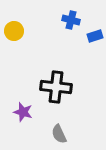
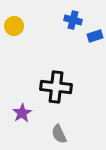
blue cross: moved 2 px right
yellow circle: moved 5 px up
purple star: moved 1 px left, 1 px down; rotated 24 degrees clockwise
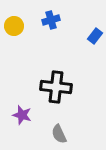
blue cross: moved 22 px left; rotated 30 degrees counterclockwise
blue rectangle: rotated 35 degrees counterclockwise
purple star: moved 2 px down; rotated 24 degrees counterclockwise
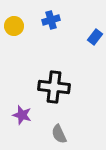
blue rectangle: moved 1 px down
black cross: moved 2 px left
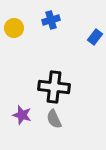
yellow circle: moved 2 px down
gray semicircle: moved 5 px left, 15 px up
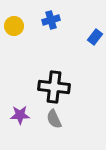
yellow circle: moved 2 px up
purple star: moved 2 px left; rotated 18 degrees counterclockwise
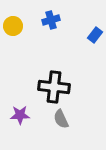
yellow circle: moved 1 px left
blue rectangle: moved 2 px up
gray semicircle: moved 7 px right
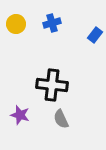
blue cross: moved 1 px right, 3 px down
yellow circle: moved 3 px right, 2 px up
black cross: moved 2 px left, 2 px up
purple star: rotated 18 degrees clockwise
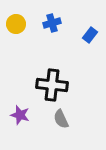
blue rectangle: moved 5 px left
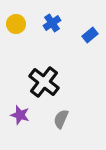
blue cross: rotated 18 degrees counterclockwise
blue rectangle: rotated 14 degrees clockwise
black cross: moved 8 px left, 3 px up; rotated 32 degrees clockwise
gray semicircle: rotated 48 degrees clockwise
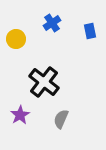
yellow circle: moved 15 px down
blue rectangle: moved 4 px up; rotated 63 degrees counterclockwise
purple star: rotated 24 degrees clockwise
